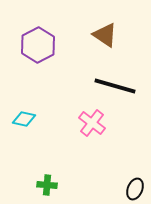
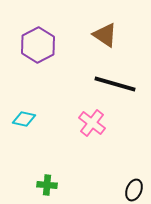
black line: moved 2 px up
black ellipse: moved 1 px left, 1 px down
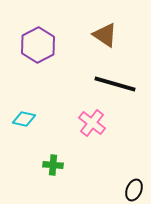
green cross: moved 6 px right, 20 px up
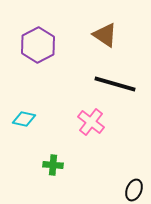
pink cross: moved 1 px left, 1 px up
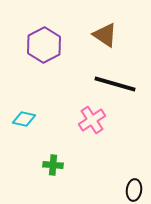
purple hexagon: moved 6 px right
pink cross: moved 1 px right, 2 px up; rotated 20 degrees clockwise
black ellipse: rotated 15 degrees counterclockwise
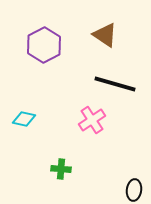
green cross: moved 8 px right, 4 px down
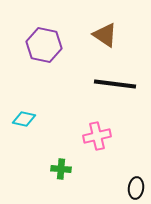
purple hexagon: rotated 20 degrees counterclockwise
black line: rotated 9 degrees counterclockwise
pink cross: moved 5 px right, 16 px down; rotated 20 degrees clockwise
black ellipse: moved 2 px right, 2 px up
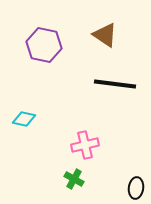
pink cross: moved 12 px left, 9 px down
green cross: moved 13 px right, 10 px down; rotated 24 degrees clockwise
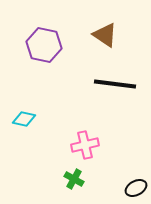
black ellipse: rotated 55 degrees clockwise
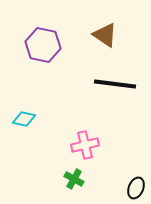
purple hexagon: moved 1 px left
black ellipse: rotated 40 degrees counterclockwise
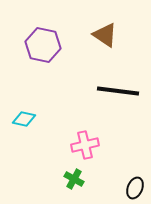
black line: moved 3 px right, 7 px down
black ellipse: moved 1 px left
